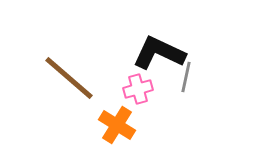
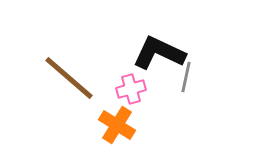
pink cross: moved 7 px left
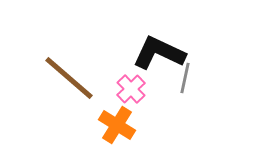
gray line: moved 1 px left, 1 px down
pink cross: rotated 28 degrees counterclockwise
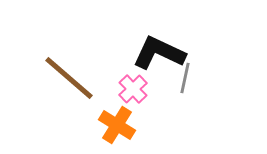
pink cross: moved 2 px right
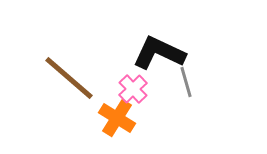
gray line: moved 1 px right, 4 px down; rotated 28 degrees counterclockwise
orange cross: moved 7 px up
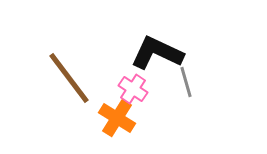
black L-shape: moved 2 px left
brown line: rotated 12 degrees clockwise
pink cross: rotated 12 degrees counterclockwise
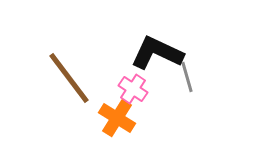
gray line: moved 1 px right, 5 px up
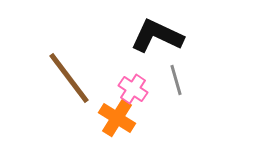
black L-shape: moved 17 px up
gray line: moved 11 px left, 3 px down
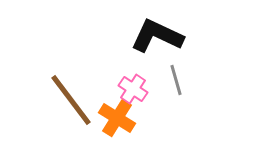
brown line: moved 2 px right, 22 px down
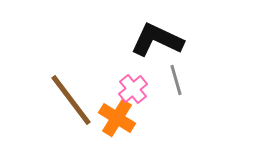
black L-shape: moved 4 px down
pink cross: rotated 16 degrees clockwise
